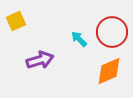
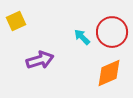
cyan arrow: moved 3 px right, 2 px up
orange diamond: moved 2 px down
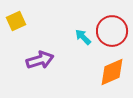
red circle: moved 1 px up
cyan arrow: moved 1 px right
orange diamond: moved 3 px right, 1 px up
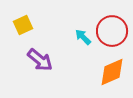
yellow square: moved 7 px right, 4 px down
purple arrow: rotated 56 degrees clockwise
